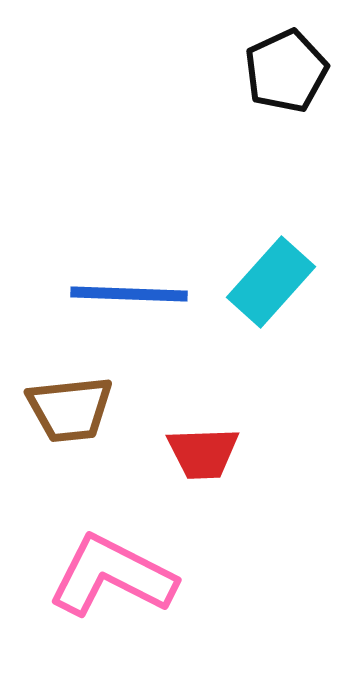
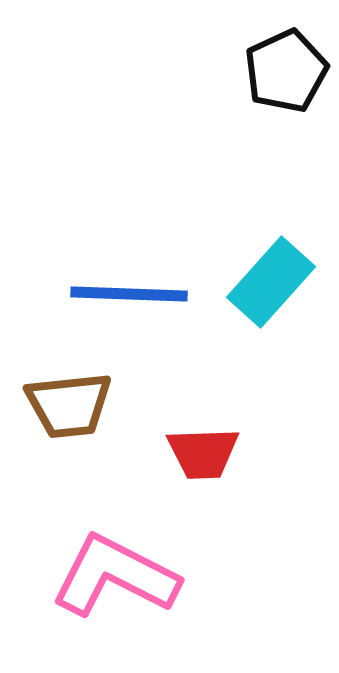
brown trapezoid: moved 1 px left, 4 px up
pink L-shape: moved 3 px right
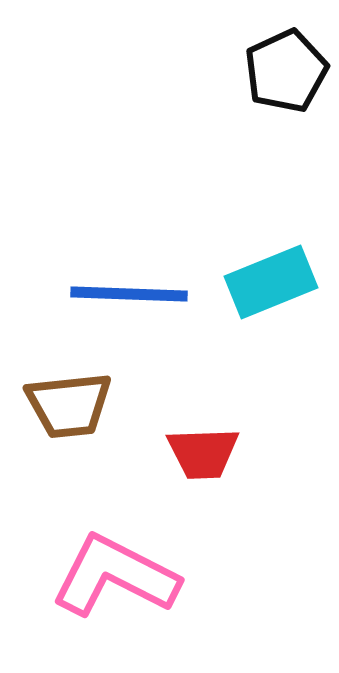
cyan rectangle: rotated 26 degrees clockwise
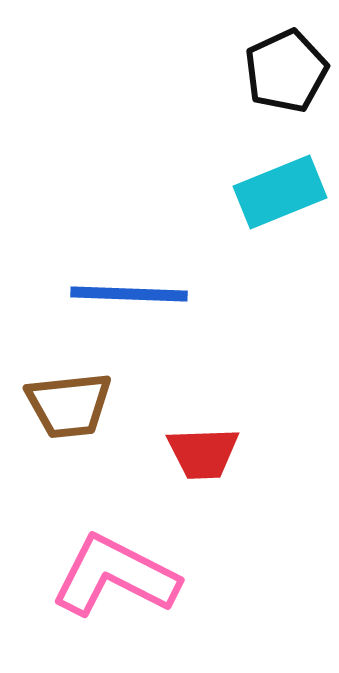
cyan rectangle: moved 9 px right, 90 px up
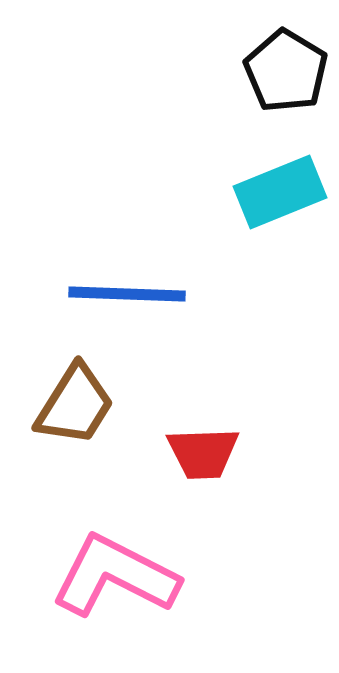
black pentagon: rotated 16 degrees counterclockwise
blue line: moved 2 px left
brown trapezoid: moved 6 px right; rotated 52 degrees counterclockwise
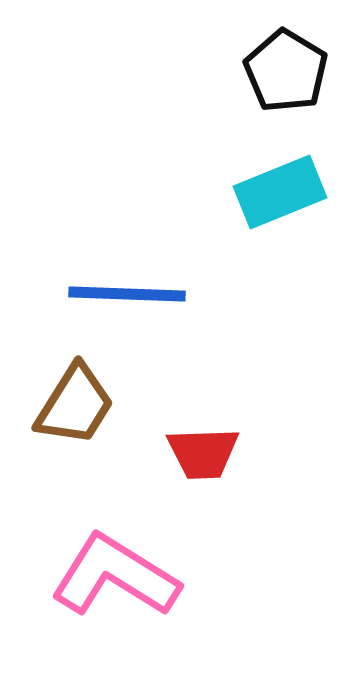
pink L-shape: rotated 5 degrees clockwise
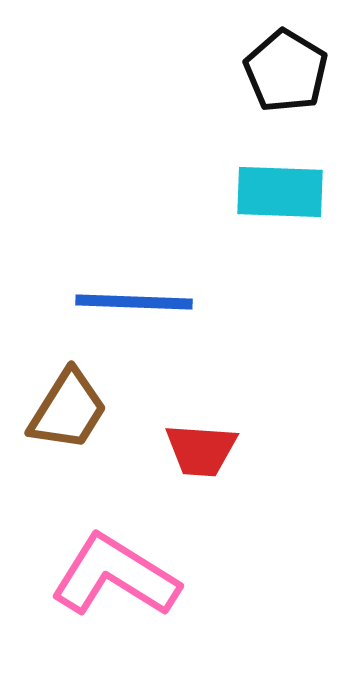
cyan rectangle: rotated 24 degrees clockwise
blue line: moved 7 px right, 8 px down
brown trapezoid: moved 7 px left, 5 px down
red trapezoid: moved 2 px left, 3 px up; rotated 6 degrees clockwise
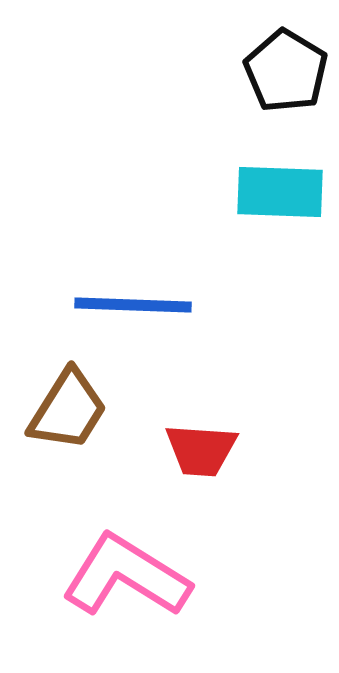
blue line: moved 1 px left, 3 px down
pink L-shape: moved 11 px right
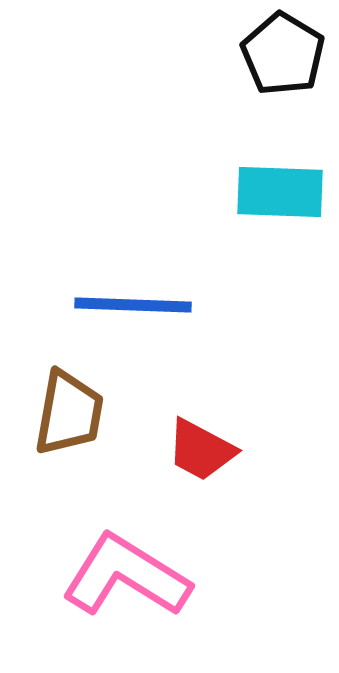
black pentagon: moved 3 px left, 17 px up
brown trapezoid: moved 1 px right, 3 px down; rotated 22 degrees counterclockwise
red trapezoid: rotated 24 degrees clockwise
